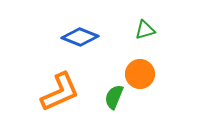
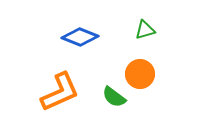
green semicircle: rotated 75 degrees counterclockwise
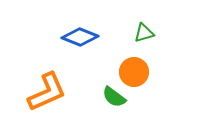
green triangle: moved 1 px left, 3 px down
orange circle: moved 6 px left, 2 px up
orange L-shape: moved 13 px left
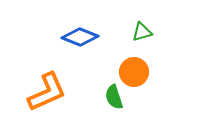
green triangle: moved 2 px left, 1 px up
green semicircle: rotated 35 degrees clockwise
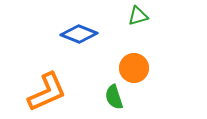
green triangle: moved 4 px left, 16 px up
blue diamond: moved 1 px left, 3 px up
orange circle: moved 4 px up
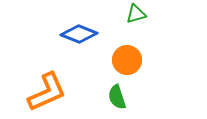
green triangle: moved 2 px left, 2 px up
orange circle: moved 7 px left, 8 px up
green semicircle: moved 3 px right
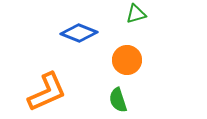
blue diamond: moved 1 px up
green semicircle: moved 1 px right, 3 px down
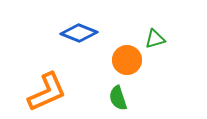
green triangle: moved 19 px right, 25 px down
green semicircle: moved 2 px up
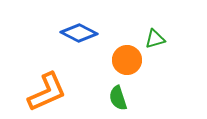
blue diamond: rotated 6 degrees clockwise
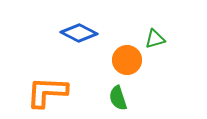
orange L-shape: rotated 153 degrees counterclockwise
